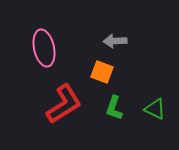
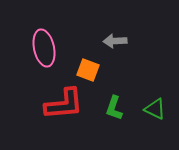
orange square: moved 14 px left, 2 px up
red L-shape: rotated 27 degrees clockwise
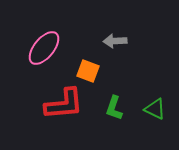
pink ellipse: rotated 51 degrees clockwise
orange square: moved 1 px down
